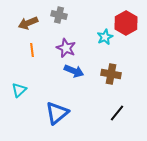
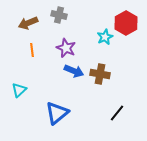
brown cross: moved 11 px left
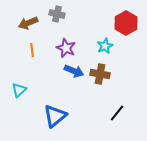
gray cross: moved 2 px left, 1 px up
cyan star: moved 9 px down
blue triangle: moved 2 px left, 3 px down
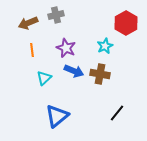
gray cross: moved 1 px left, 1 px down; rotated 28 degrees counterclockwise
cyan triangle: moved 25 px right, 12 px up
blue triangle: moved 2 px right
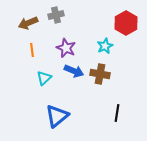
black line: rotated 30 degrees counterclockwise
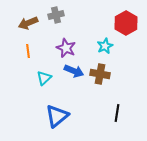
orange line: moved 4 px left, 1 px down
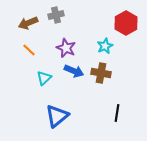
orange line: moved 1 px right, 1 px up; rotated 40 degrees counterclockwise
brown cross: moved 1 px right, 1 px up
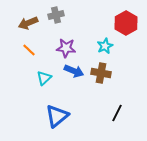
purple star: rotated 18 degrees counterclockwise
black line: rotated 18 degrees clockwise
